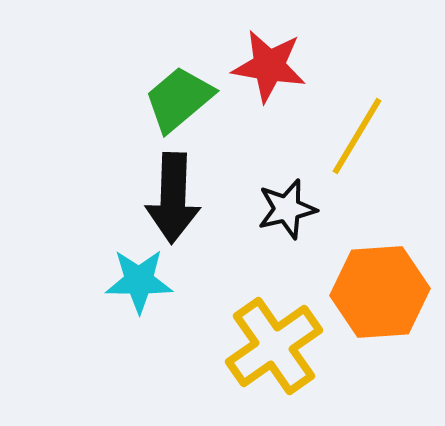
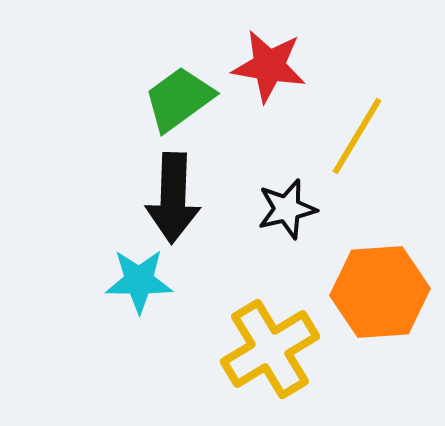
green trapezoid: rotated 4 degrees clockwise
yellow cross: moved 4 px left, 3 px down; rotated 4 degrees clockwise
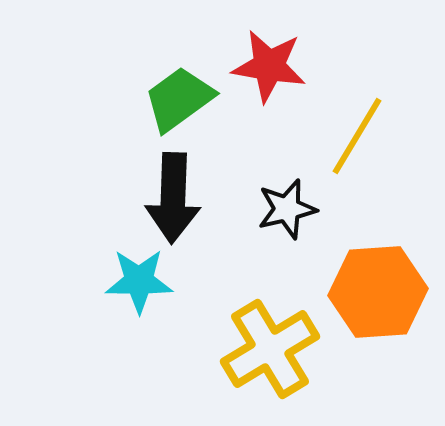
orange hexagon: moved 2 px left
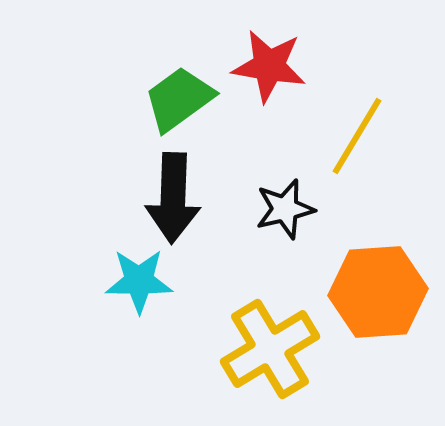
black star: moved 2 px left
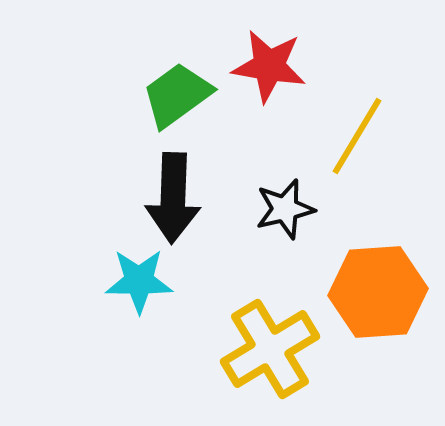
green trapezoid: moved 2 px left, 4 px up
